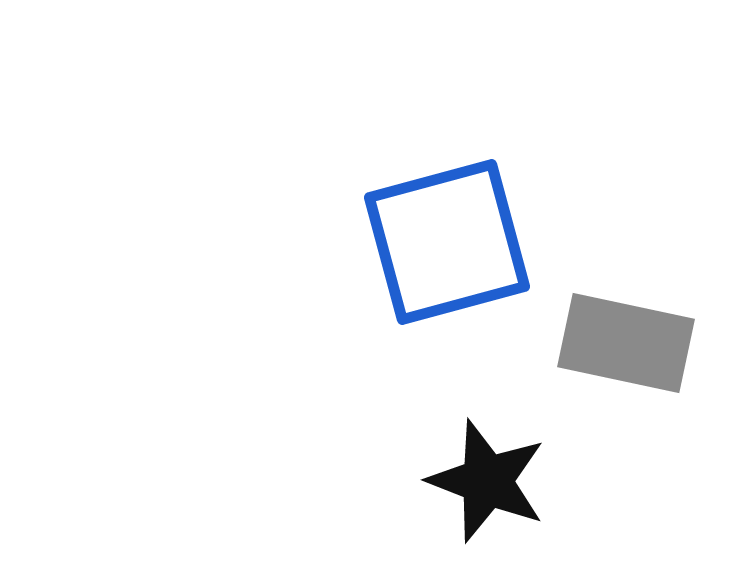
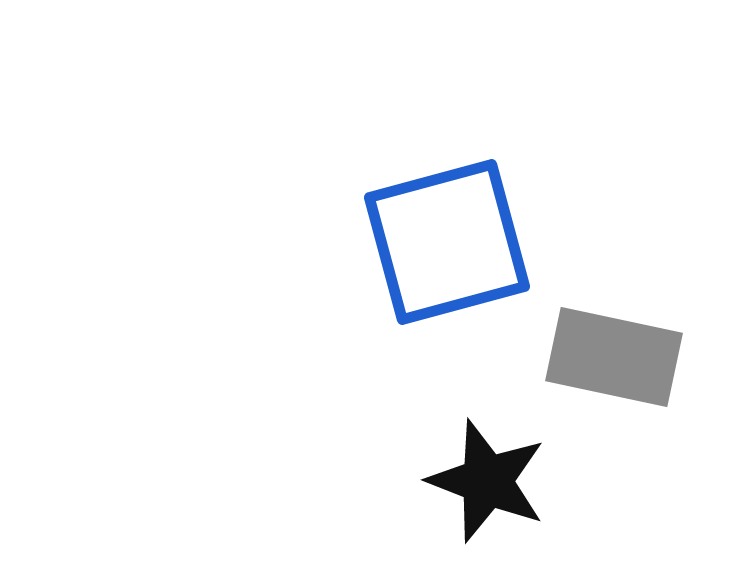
gray rectangle: moved 12 px left, 14 px down
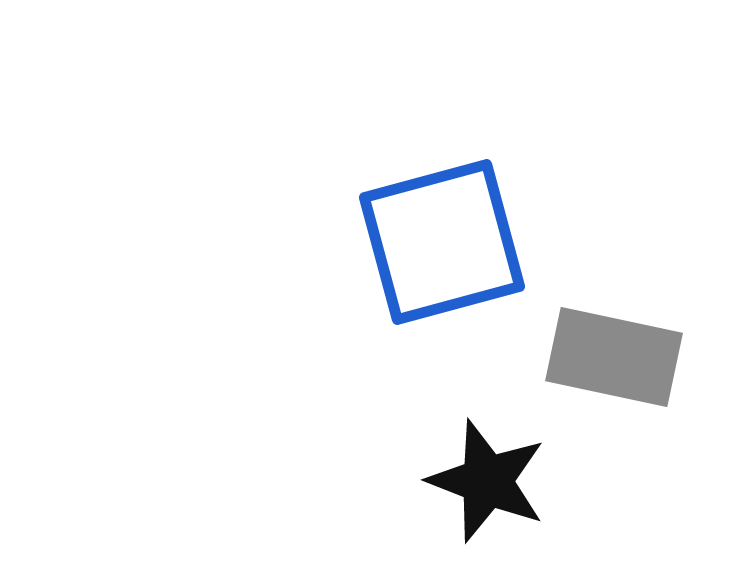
blue square: moved 5 px left
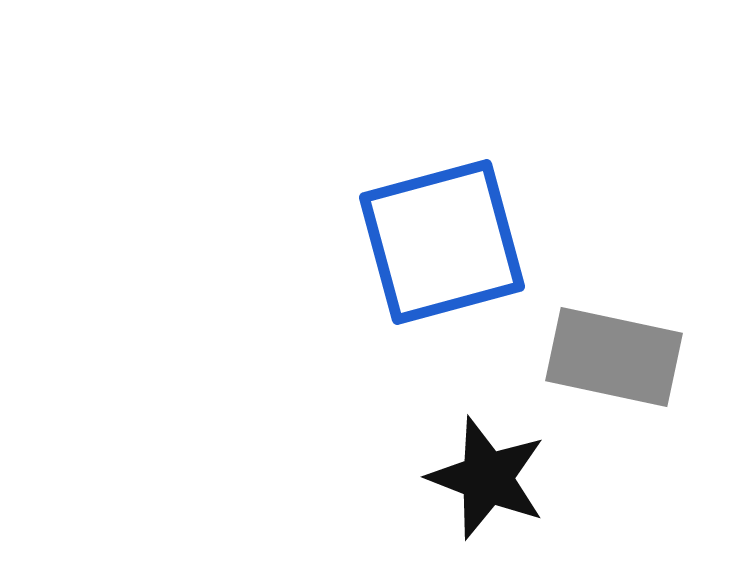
black star: moved 3 px up
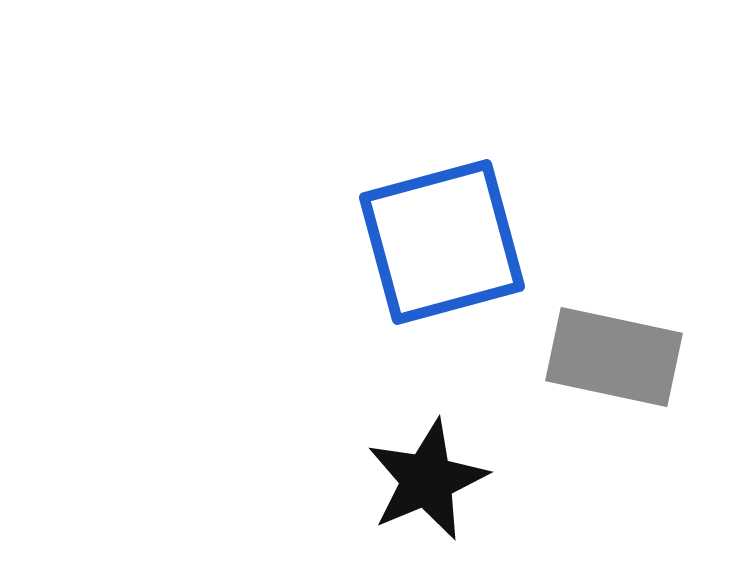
black star: moved 60 px left, 2 px down; rotated 28 degrees clockwise
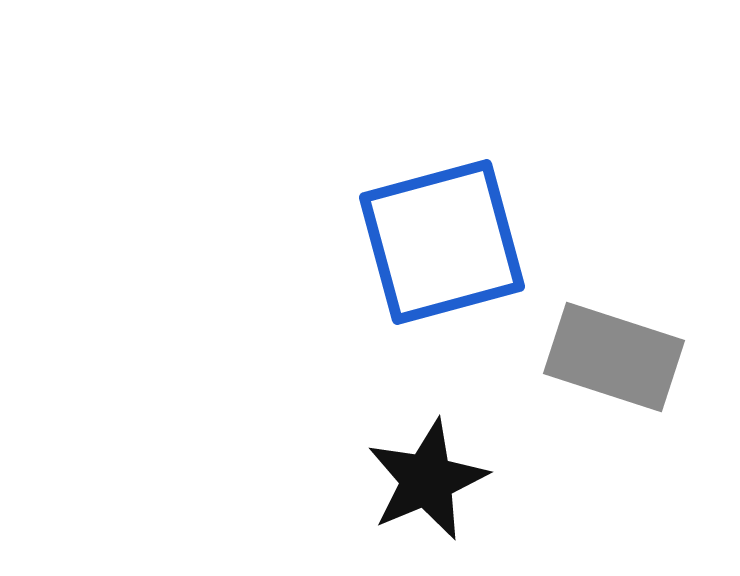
gray rectangle: rotated 6 degrees clockwise
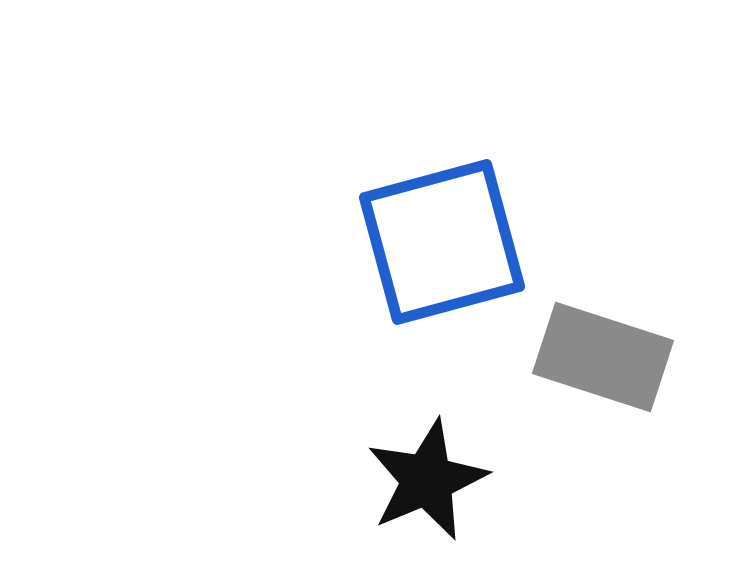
gray rectangle: moved 11 px left
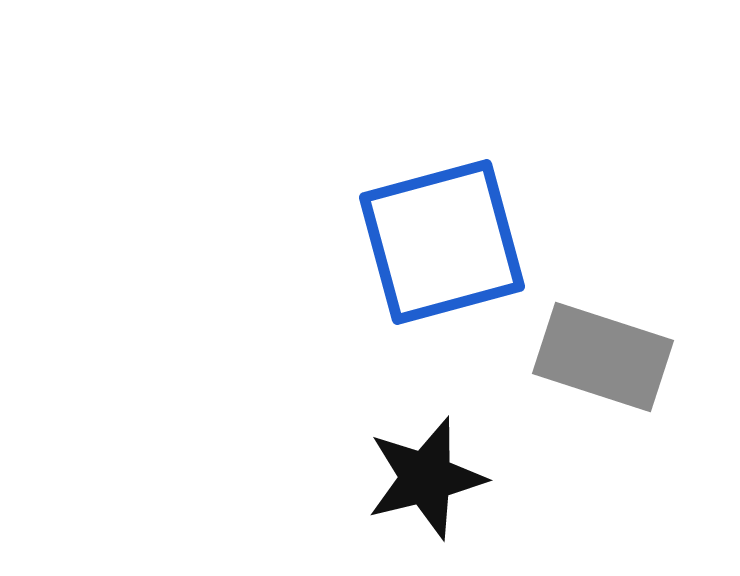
black star: moved 1 px left, 2 px up; rotated 9 degrees clockwise
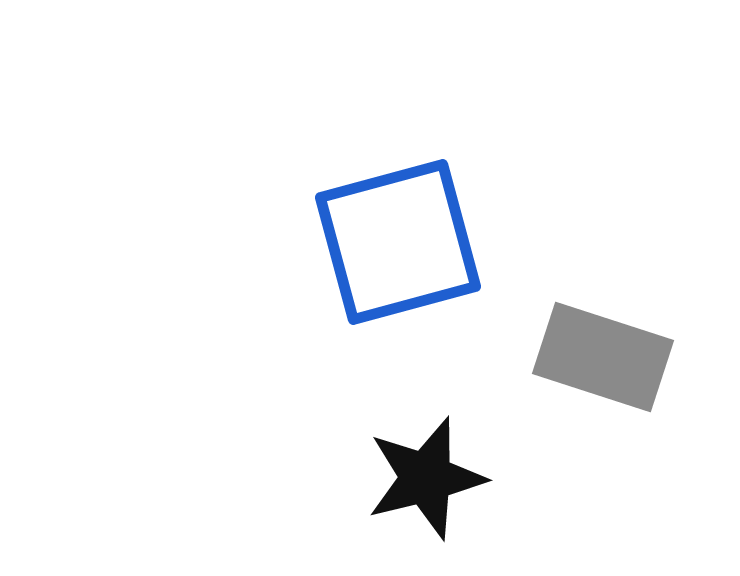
blue square: moved 44 px left
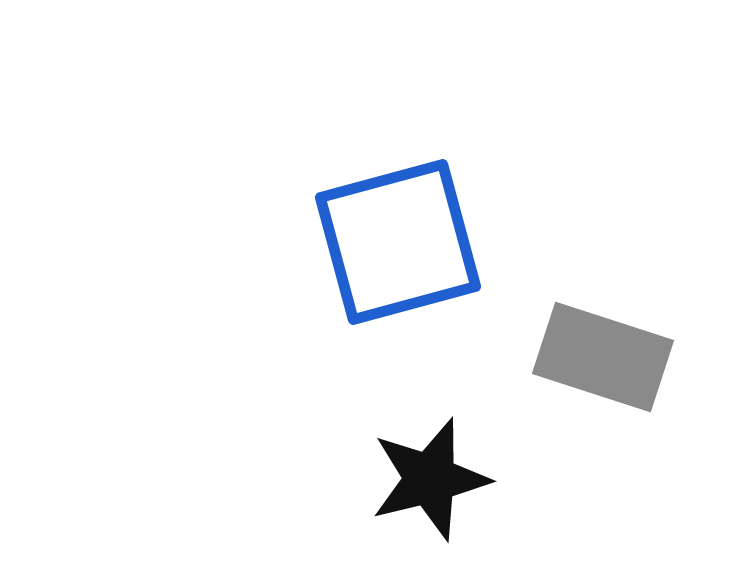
black star: moved 4 px right, 1 px down
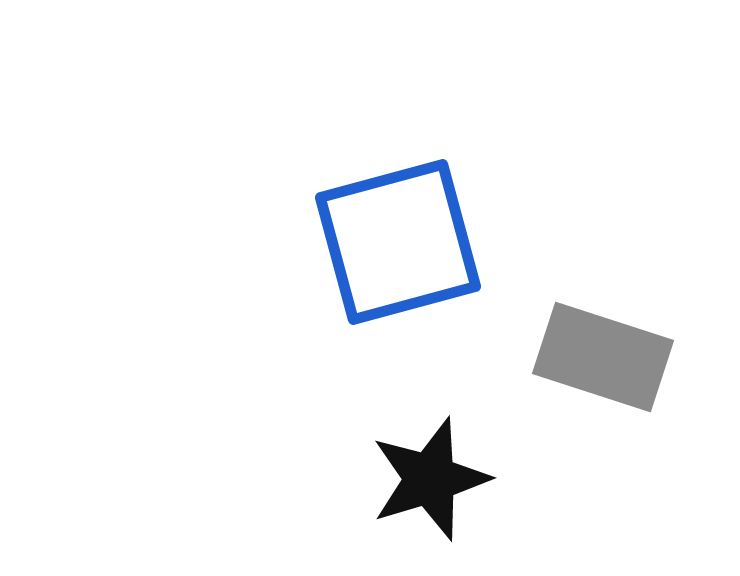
black star: rotated 3 degrees counterclockwise
